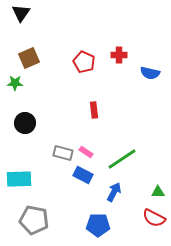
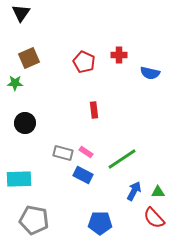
blue arrow: moved 20 px right, 1 px up
red semicircle: rotated 20 degrees clockwise
blue pentagon: moved 2 px right, 2 px up
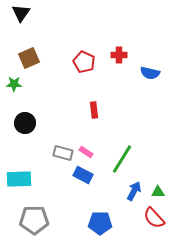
green star: moved 1 px left, 1 px down
green line: rotated 24 degrees counterclockwise
gray pentagon: rotated 12 degrees counterclockwise
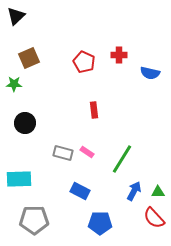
black triangle: moved 5 px left, 3 px down; rotated 12 degrees clockwise
pink rectangle: moved 1 px right
blue rectangle: moved 3 px left, 16 px down
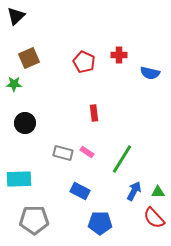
red rectangle: moved 3 px down
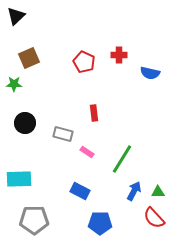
gray rectangle: moved 19 px up
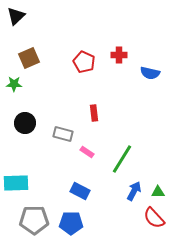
cyan rectangle: moved 3 px left, 4 px down
blue pentagon: moved 29 px left
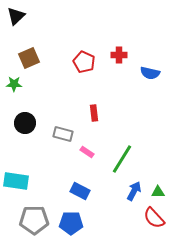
cyan rectangle: moved 2 px up; rotated 10 degrees clockwise
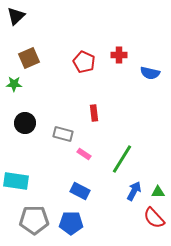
pink rectangle: moved 3 px left, 2 px down
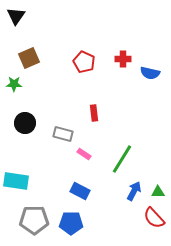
black triangle: rotated 12 degrees counterclockwise
red cross: moved 4 px right, 4 px down
